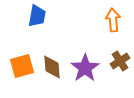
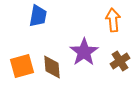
blue trapezoid: moved 1 px right
purple star: moved 1 px left, 16 px up
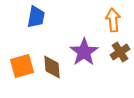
blue trapezoid: moved 2 px left, 1 px down
brown cross: moved 9 px up
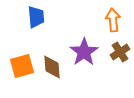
blue trapezoid: rotated 15 degrees counterclockwise
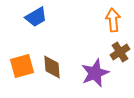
blue trapezoid: rotated 65 degrees clockwise
purple star: moved 11 px right, 21 px down; rotated 12 degrees clockwise
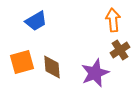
blue trapezoid: moved 4 px down
brown cross: moved 2 px up
orange square: moved 4 px up
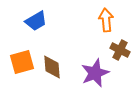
orange arrow: moved 7 px left
brown cross: rotated 30 degrees counterclockwise
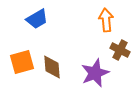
blue trapezoid: moved 1 px right, 2 px up
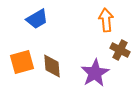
brown diamond: moved 1 px up
purple star: rotated 8 degrees counterclockwise
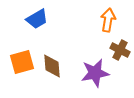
orange arrow: moved 2 px right; rotated 15 degrees clockwise
purple star: rotated 20 degrees clockwise
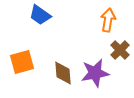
blue trapezoid: moved 3 px right, 4 px up; rotated 65 degrees clockwise
brown cross: rotated 18 degrees clockwise
brown diamond: moved 11 px right, 7 px down
